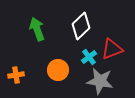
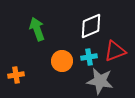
white diamond: moved 10 px right; rotated 20 degrees clockwise
red triangle: moved 3 px right, 2 px down
cyan cross: rotated 28 degrees clockwise
orange circle: moved 4 px right, 9 px up
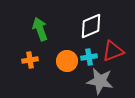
green arrow: moved 3 px right
red triangle: moved 2 px left
orange circle: moved 5 px right
orange cross: moved 14 px right, 15 px up
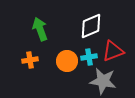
gray star: moved 3 px right
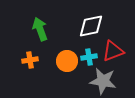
white diamond: rotated 12 degrees clockwise
